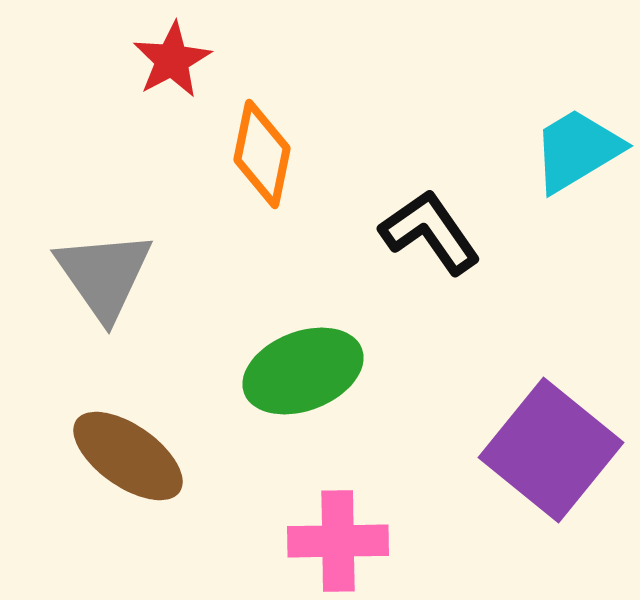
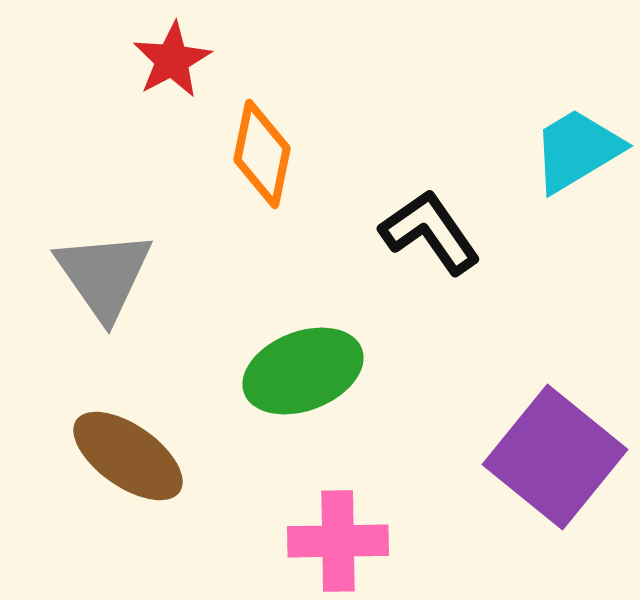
purple square: moved 4 px right, 7 px down
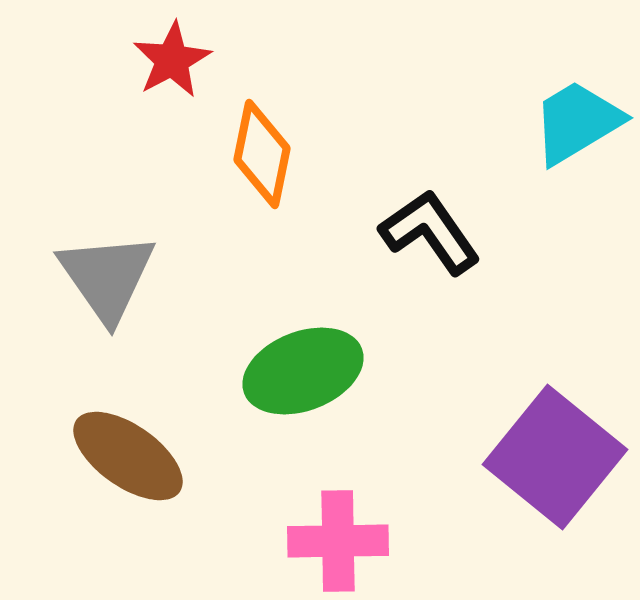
cyan trapezoid: moved 28 px up
gray triangle: moved 3 px right, 2 px down
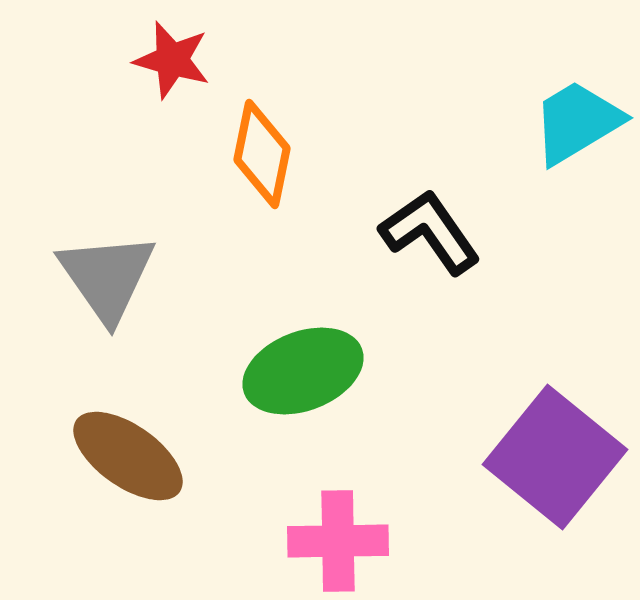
red star: rotated 28 degrees counterclockwise
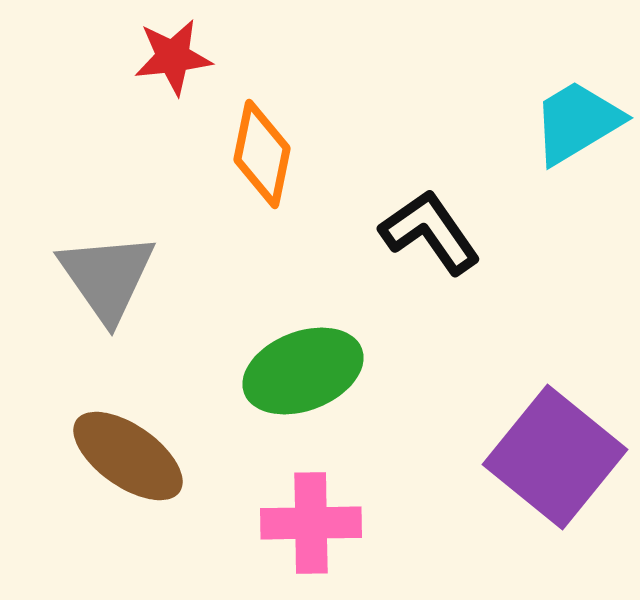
red star: moved 1 px right, 3 px up; rotated 22 degrees counterclockwise
pink cross: moved 27 px left, 18 px up
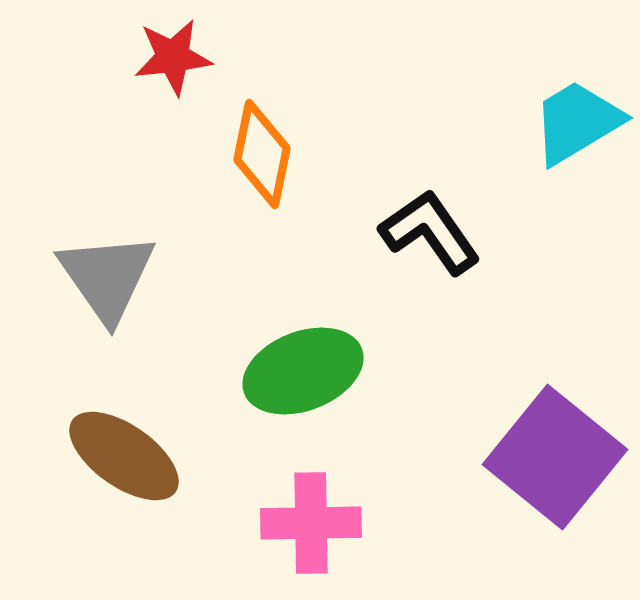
brown ellipse: moved 4 px left
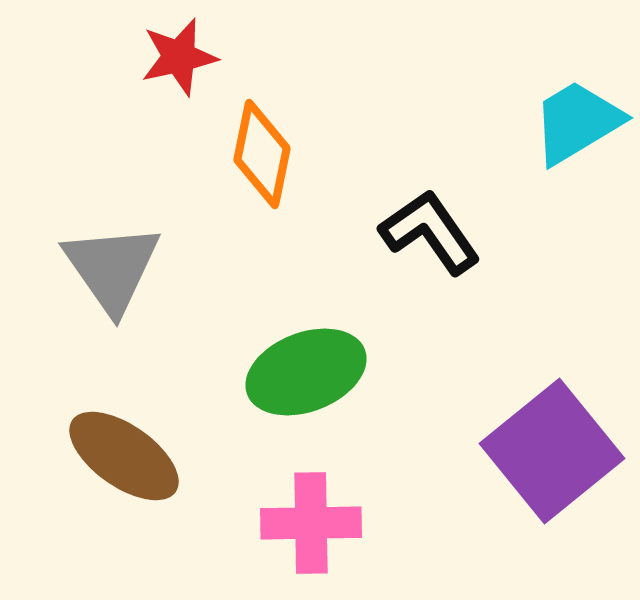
red star: moved 6 px right; rotated 6 degrees counterclockwise
gray triangle: moved 5 px right, 9 px up
green ellipse: moved 3 px right, 1 px down
purple square: moved 3 px left, 6 px up; rotated 12 degrees clockwise
